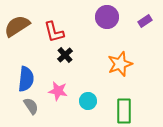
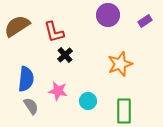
purple circle: moved 1 px right, 2 px up
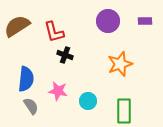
purple circle: moved 6 px down
purple rectangle: rotated 32 degrees clockwise
black cross: rotated 28 degrees counterclockwise
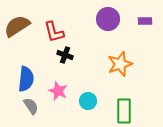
purple circle: moved 2 px up
pink star: rotated 12 degrees clockwise
